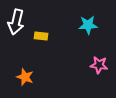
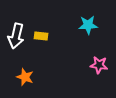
white arrow: moved 14 px down
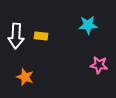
white arrow: rotated 10 degrees counterclockwise
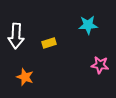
yellow rectangle: moved 8 px right, 7 px down; rotated 24 degrees counterclockwise
pink star: moved 1 px right
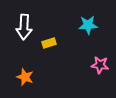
white arrow: moved 8 px right, 9 px up
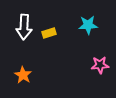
yellow rectangle: moved 10 px up
pink star: rotated 12 degrees counterclockwise
orange star: moved 2 px left, 2 px up; rotated 12 degrees clockwise
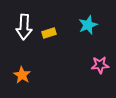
cyan star: rotated 18 degrees counterclockwise
orange star: moved 1 px left
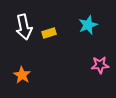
white arrow: rotated 15 degrees counterclockwise
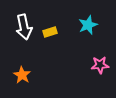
yellow rectangle: moved 1 px right, 1 px up
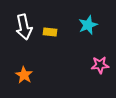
yellow rectangle: rotated 24 degrees clockwise
orange star: moved 2 px right
